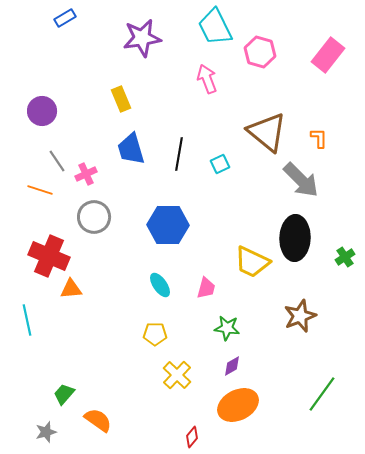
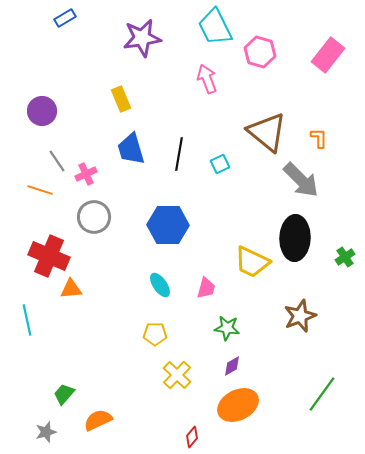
orange semicircle: rotated 60 degrees counterclockwise
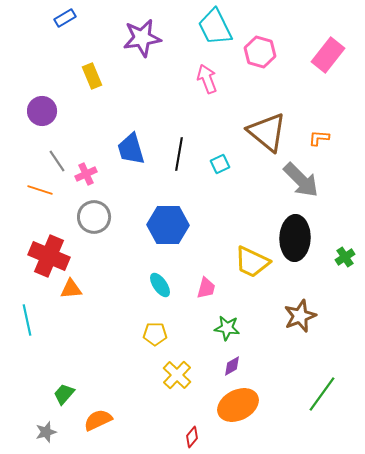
yellow rectangle: moved 29 px left, 23 px up
orange L-shape: rotated 85 degrees counterclockwise
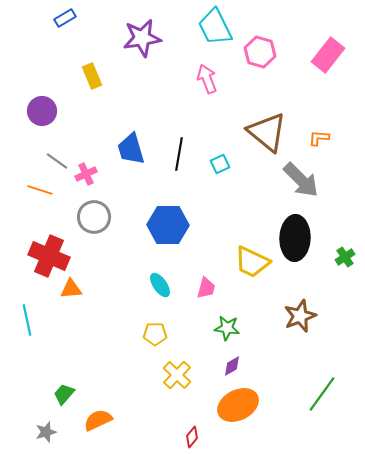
gray line: rotated 20 degrees counterclockwise
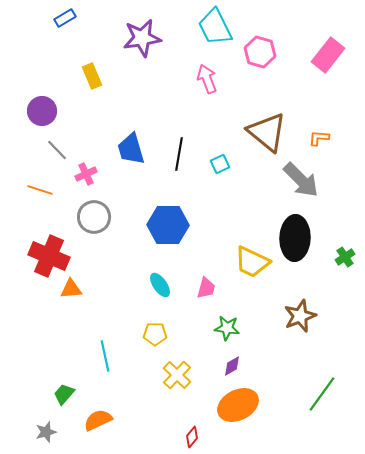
gray line: moved 11 px up; rotated 10 degrees clockwise
cyan line: moved 78 px right, 36 px down
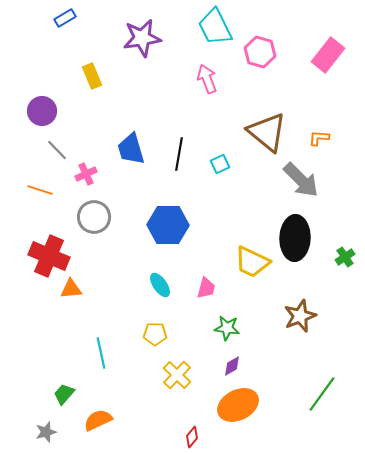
cyan line: moved 4 px left, 3 px up
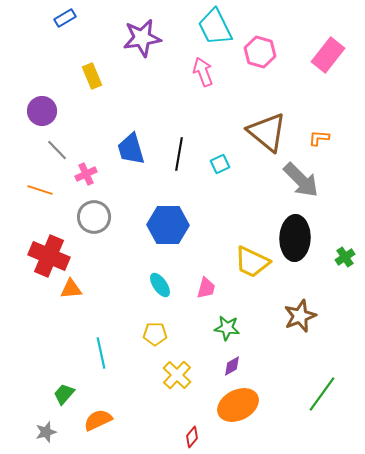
pink arrow: moved 4 px left, 7 px up
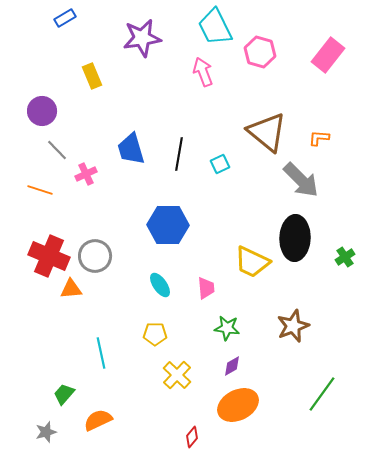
gray circle: moved 1 px right, 39 px down
pink trapezoid: rotated 20 degrees counterclockwise
brown star: moved 7 px left, 10 px down
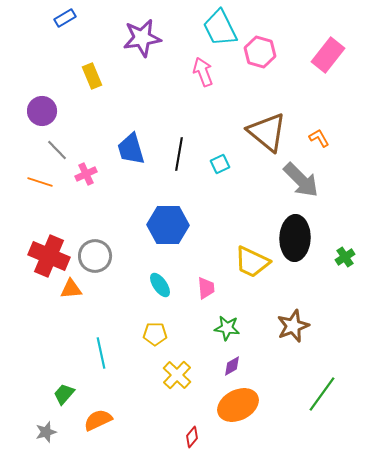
cyan trapezoid: moved 5 px right, 1 px down
orange L-shape: rotated 55 degrees clockwise
orange line: moved 8 px up
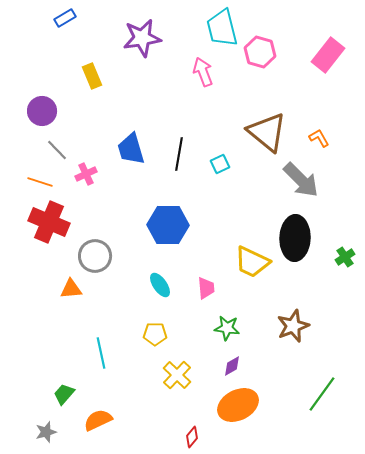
cyan trapezoid: moved 2 px right; rotated 12 degrees clockwise
red cross: moved 34 px up
